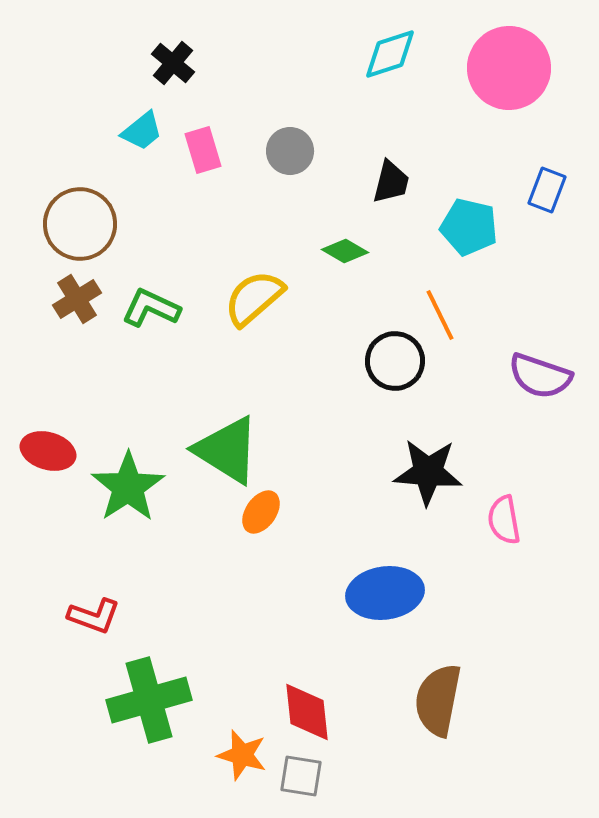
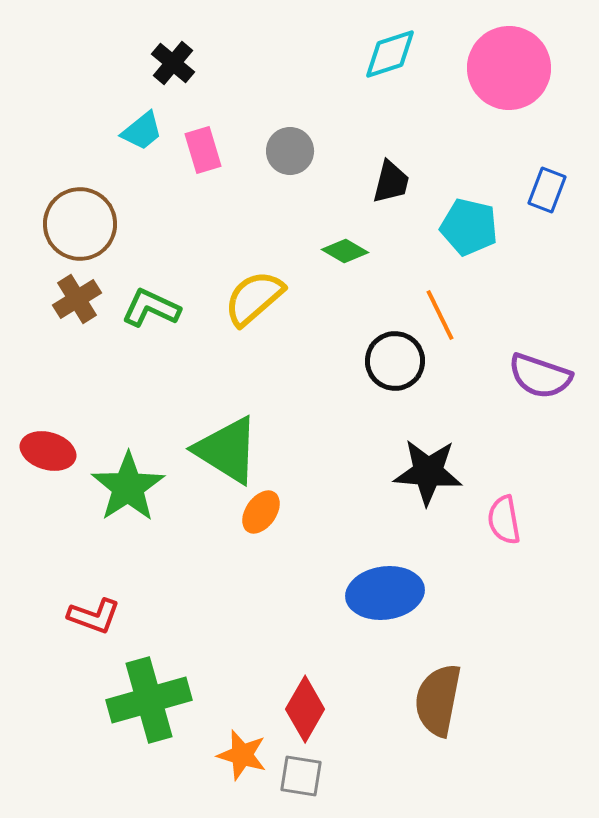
red diamond: moved 2 px left, 3 px up; rotated 36 degrees clockwise
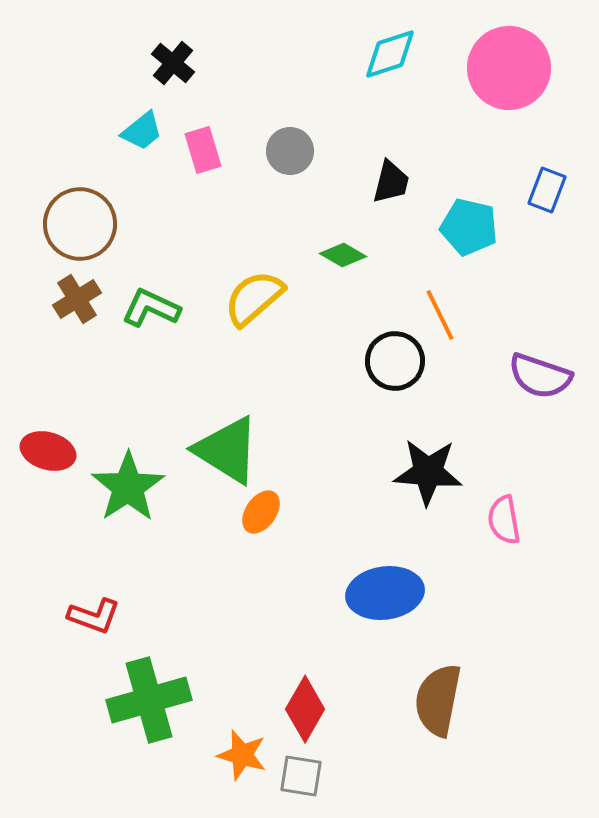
green diamond: moved 2 px left, 4 px down
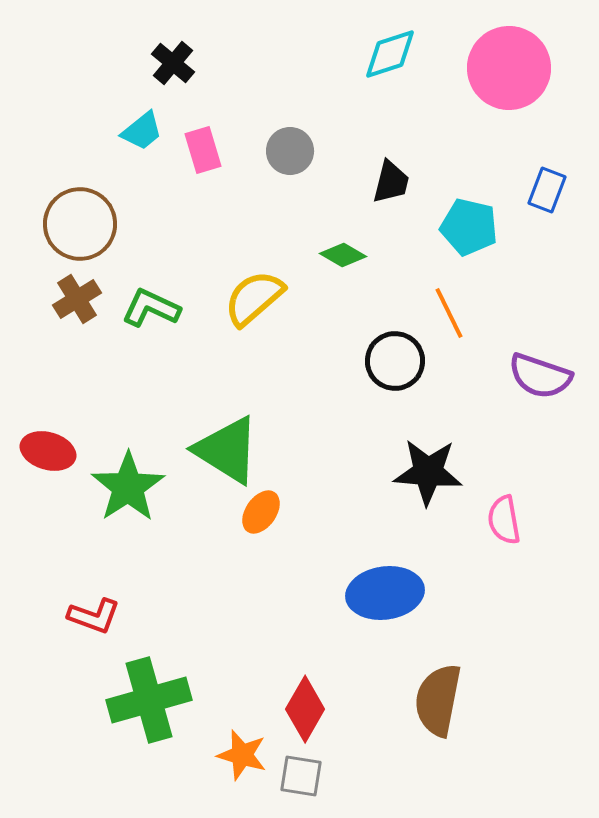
orange line: moved 9 px right, 2 px up
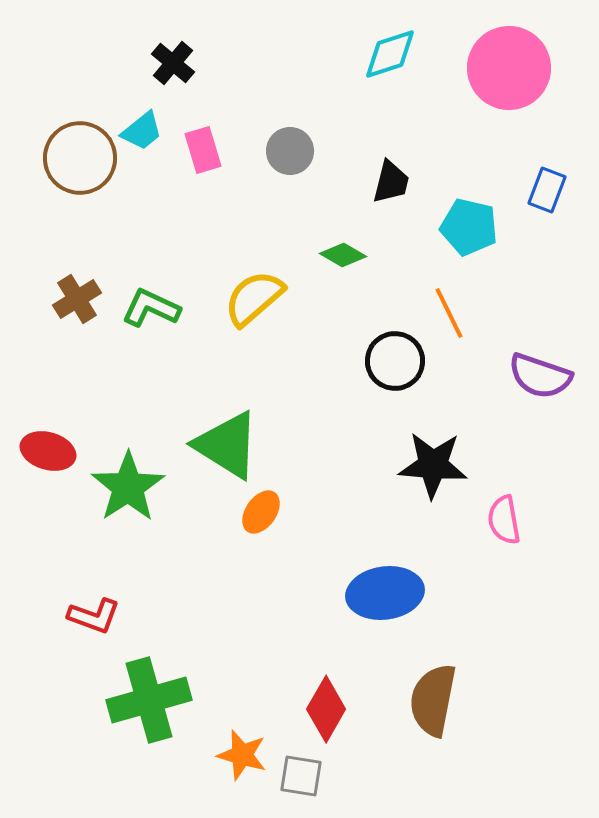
brown circle: moved 66 px up
green triangle: moved 5 px up
black star: moved 5 px right, 7 px up
brown semicircle: moved 5 px left
red diamond: moved 21 px right
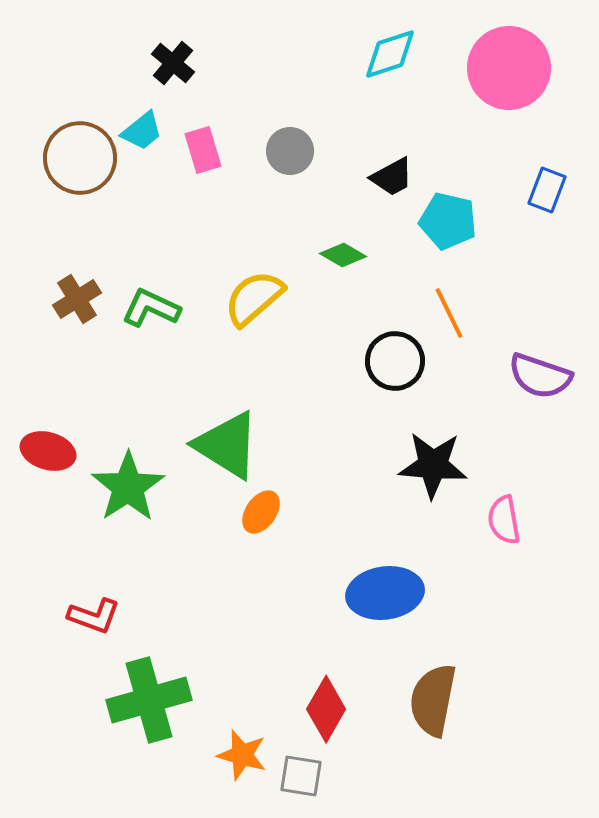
black trapezoid: moved 1 px right, 5 px up; rotated 48 degrees clockwise
cyan pentagon: moved 21 px left, 6 px up
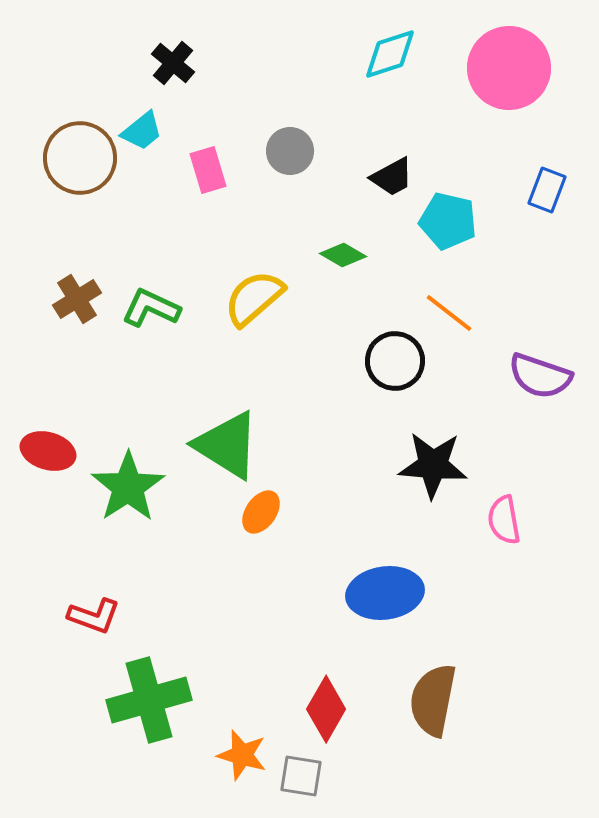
pink rectangle: moved 5 px right, 20 px down
orange line: rotated 26 degrees counterclockwise
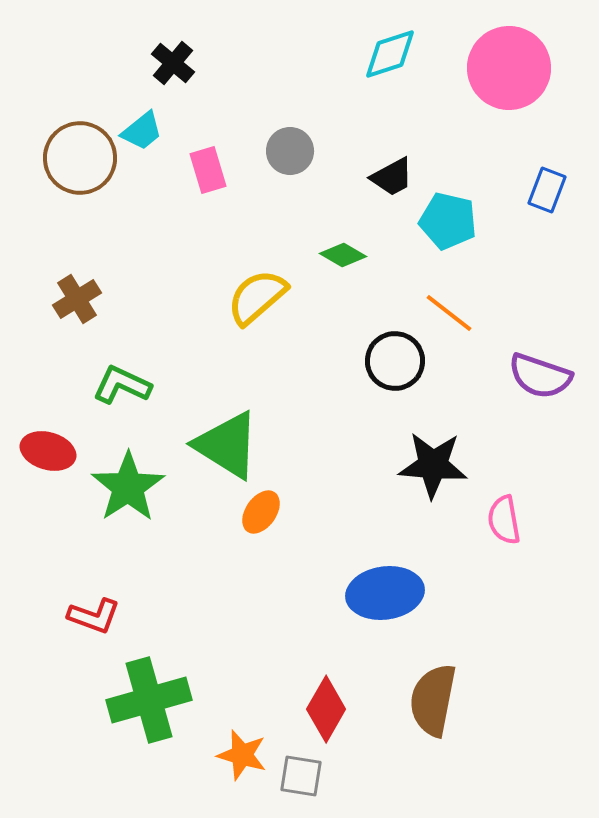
yellow semicircle: moved 3 px right, 1 px up
green L-shape: moved 29 px left, 77 px down
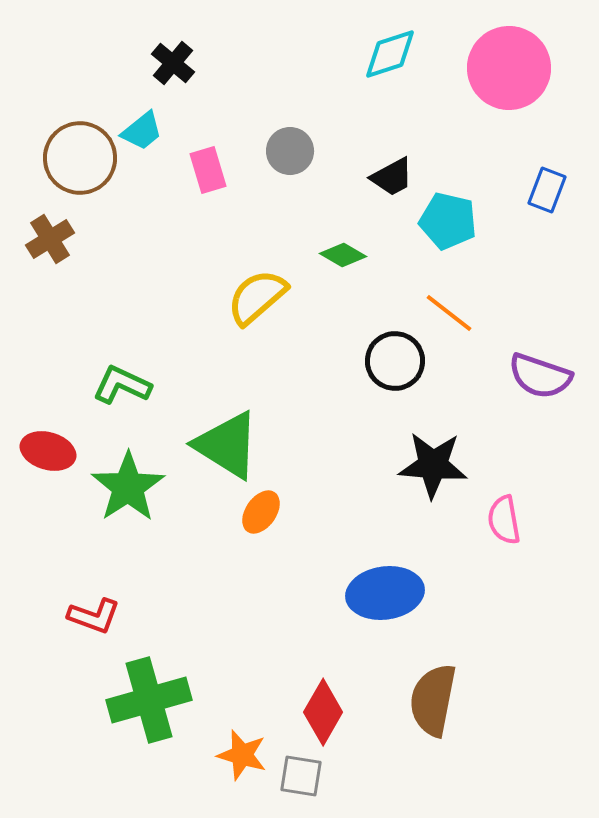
brown cross: moved 27 px left, 60 px up
red diamond: moved 3 px left, 3 px down
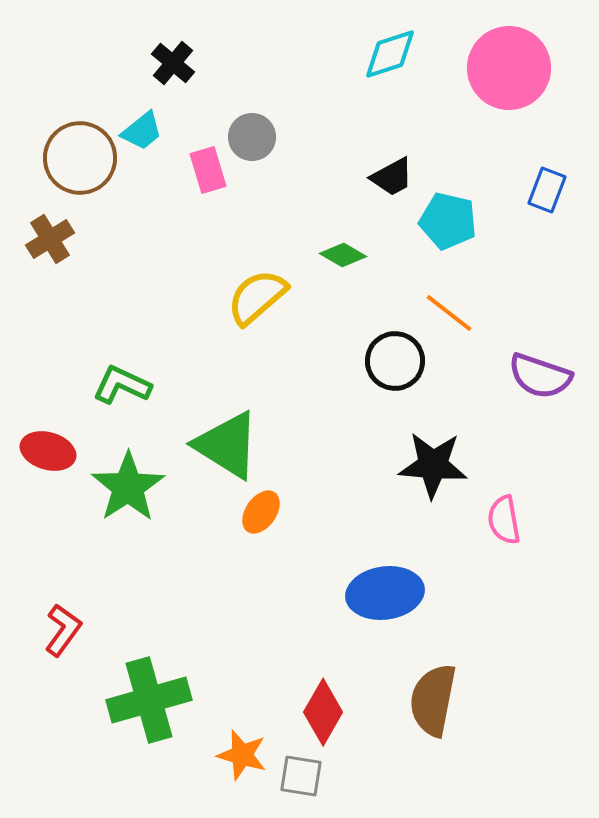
gray circle: moved 38 px left, 14 px up
red L-shape: moved 31 px left, 14 px down; rotated 74 degrees counterclockwise
